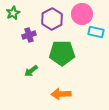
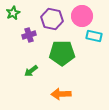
pink circle: moved 2 px down
purple hexagon: rotated 20 degrees counterclockwise
cyan rectangle: moved 2 px left, 4 px down
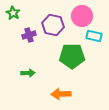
green star: rotated 16 degrees counterclockwise
purple hexagon: moved 1 px right, 6 px down
green pentagon: moved 10 px right, 3 px down
green arrow: moved 3 px left, 2 px down; rotated 144 degrees counterclockwise
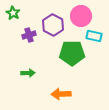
pink circle: moved 1 px left
purple hexagon: rotated 15 degrees clockwise
green pentagon: moved 3 px up
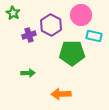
pink circle: moved 1 px up
purple hexagon: moved 2 px left
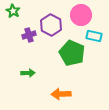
green star: moved 2 px up
green pentagon: rotated 25 degrees clockwise
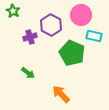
purple cross: moved 1 px right, 2 px down
green arrow: rotated 40 degrees clockwise
orange arrow: rotated 48 degrees clockwise
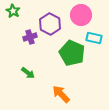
purple hexagon: moved 1 px left, 1 px up
cyan rectangle: moved 2 px down
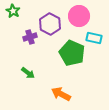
pink circle: moved 2 px left, 1 px down
orange arrow: rotated 18 degrees counterclockwise
